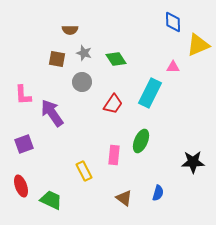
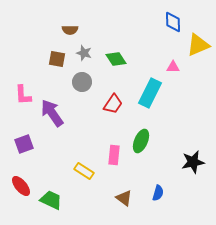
black star: rotated 10 degrees counterclockwise
yellow rectangle: rotated 30 degrees counterclockwise
red ellipse: rotated 20 degrees counterclockwise
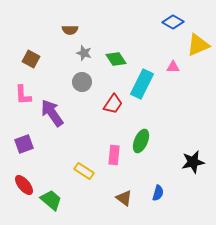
blue diamond: rotated 60 degrees counterclockwise
brown square: moved 26 px left; rotated 18 degrees clockwise
cyan rectangle: moved 8 px left, 9 px up
red ellipse: moved 3 px right, 1 px up
green trapezoid: rotated 15 degrees clockwise
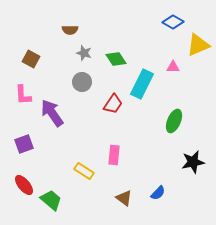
green ellipse: moved 33 px right, 20 px up
blue semicircle: rotated 28 degrees clockwise
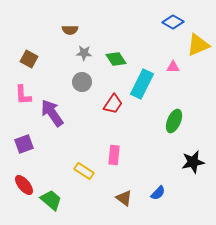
gray star: rotated 14 degrees counterclockwise
brown square: moved 2 px left
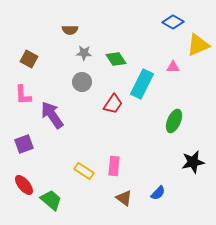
purple arrow: moved 2 px down
pink rectangle: moved 11 px down
